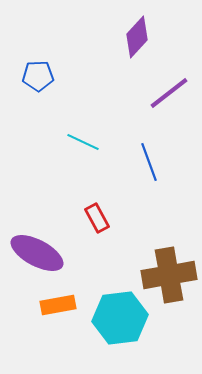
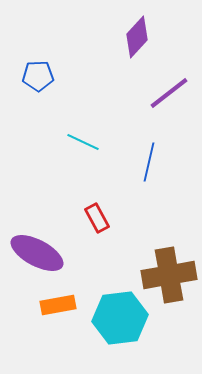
blue line: rotated 33 degrees clockwise
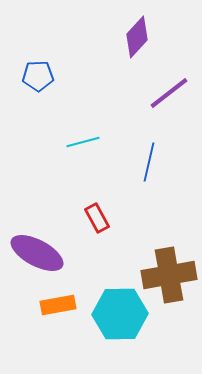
cyan line: rotated 40 degrees counterclockwise
cyan hexagon: moved 4 px up; rotated 6 degrees clockwise
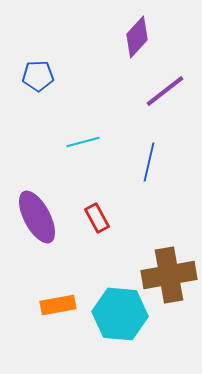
purple line: moved 4 px left, 2 px up
purple ellipse: moved 36 px up; rotated 34 degrees clockwise
cyan hexagon: rotated 6 degrees clockwise
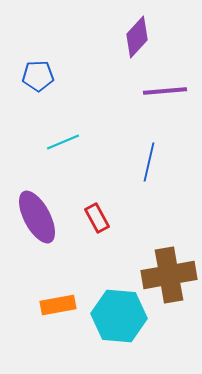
purple line: rotated 33 degrees clockwise
cyan line: moved 20 px left; rotated 8 degrees counterclockwise
cyan hexagon: moved 1 px left, 2 px down
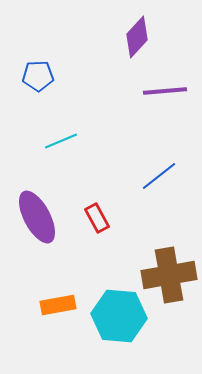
cyan line: moved 2 px left, 1 px up
blue line: moved 10 px right, 14 px down; rotated 39 degrees clockwise
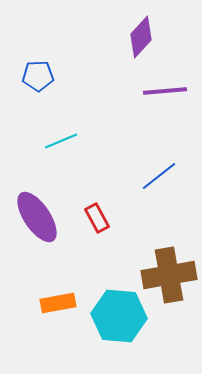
purple diamond: moved 4 px right
purple ellipse: rotated 6 degrees counterclockwise
orange rectangle: moved 2 px up
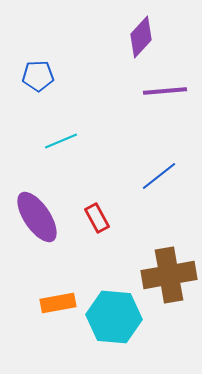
cyan hexagon: moved 5 px left, 1 px down
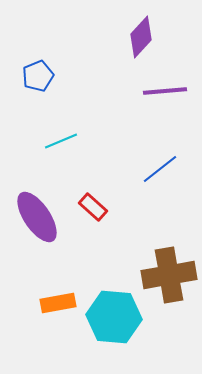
blue pentagon: rotated 20 degrees counterclockwise
blue line: moved 1 px right, 7 px up
red rectangle: moved 4 px left, 11 px up; rotated 20 degrees counterclockwise
